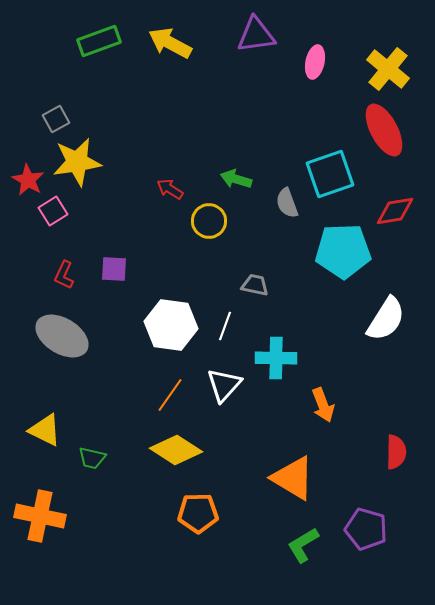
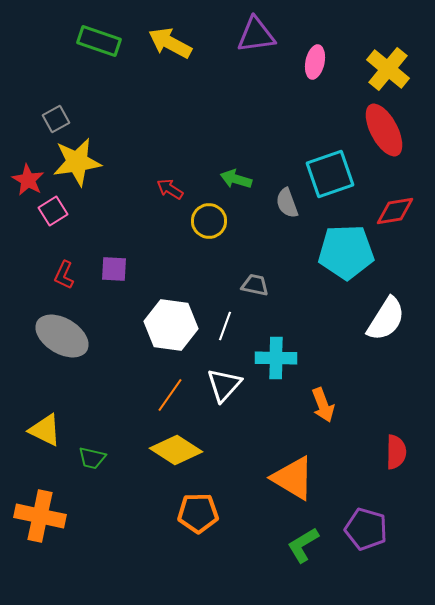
green rectangle: rotated 39 degrees clockwise
cyan pentagon: moved 3 px right, 1 px down
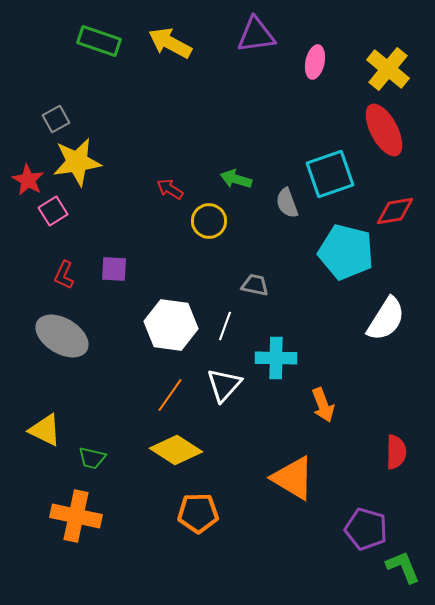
cyan pentagon: rotated 16 degrees clockwise
orange cross: moved 36 px right
green L-shape: moved 100 px right, 22 px down; rotated 99 degrees clockwise
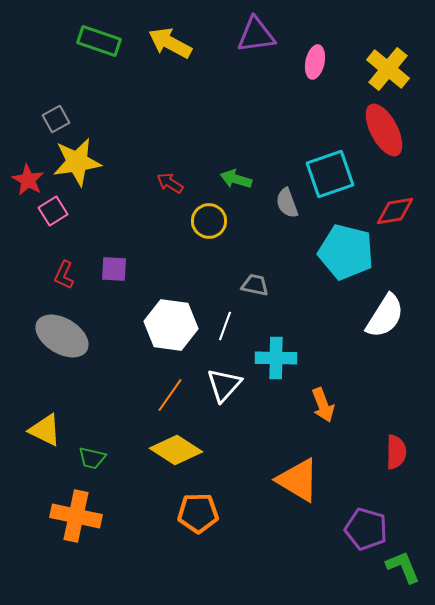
red arrow: moved 6 px up
white semicircle: moved 1 px left, 3 px up
orange triangle: moved 5 px right, 2 px down
